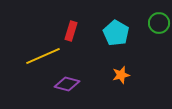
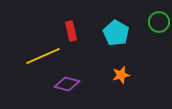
green circle: moved 1 px up
red rectangle: rotated 30 degrees counterclockwise
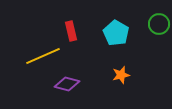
green circle: moved 2 px down
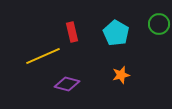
red rectangle: moved 1 px right, 1 px down
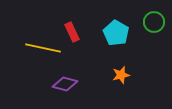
green circle: moved 5 px left, 2 px up
red rectangle: rotated 12 degrees counterclockwise
yellow line: moved 8 px up; rotated 36 degrees clockwise
purple diamond: moved 2 px left
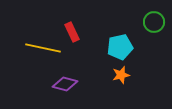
cyan pentagon: moved 4 px right, 14 px down; rotated 30 degrees clockwise
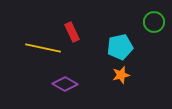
purple diamond: rotated 15 degrees clockwise
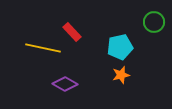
red rectangle: rotated 18 degrees counterclockwise
